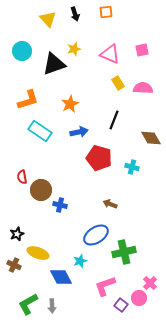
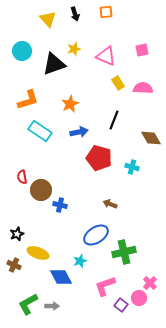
pink triangle: moved 4 px left, 2 px down
gray arrow: rotated 88 degrees counterclockwise
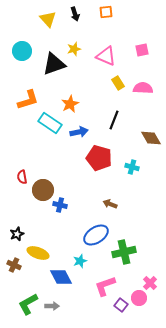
cyan rectangle: moved 10 px right, 8 px up
brown circle: moved 2 px right
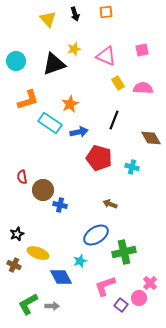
cyan circle: moved 6 px left, 10 px down
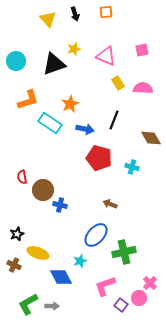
blue arrow: moved 6 px right, 3 px up; rotated 24 degrees clockwise
blue ellipse: rotated 15 degrees counterclockwise
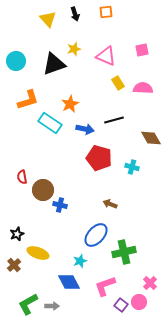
black line: rotated 54 degrees clockwise
brown cross: rotated 24 degrees clockwise
blue diamond: moved 8 px right, 5 px down
pink circle: moved 4 px down
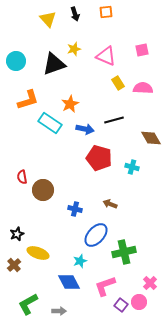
blue cross: moved 15 px right, 4 px down
gray arrow: moved 7 px right, 5 px down
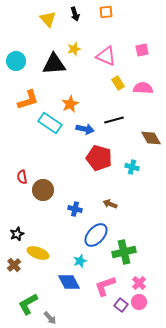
black triangle: rotated 15 degrees clockwise
pink cross: moved 11 px left
gray arrow: moved 9 px left, 7 px down; rotated 48 degrees clockwise
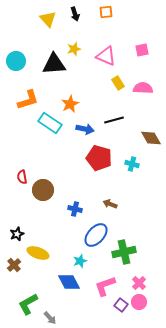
cyan cross: moved 3 px up
